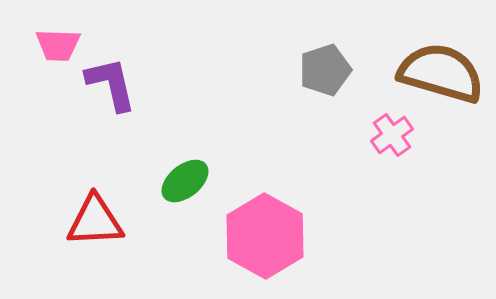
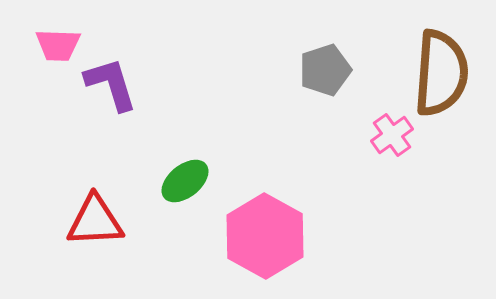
brown semicircle: rotated 78 degrees clockwise
purple L-shape: rotated 4 degrees counterclockwise
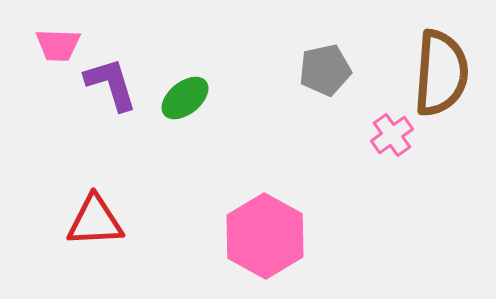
gray pentagon: rotated 6 degrees clockwise
green ellipse: moved 83 px up
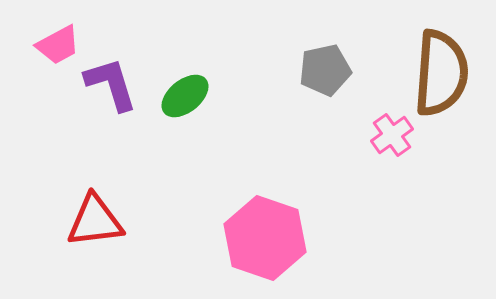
pink trapezoid: rotated 30 degrees counterclockwise
green ellipse: moved 2 px up
red triangle: rotated 4 degrees counterclockwise
pink hexagon: moved 2 px down; rotated 10 degrees counterclockwise
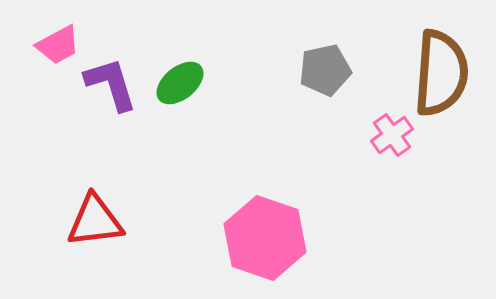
green ellipse: moved 5 px left, 13 px up
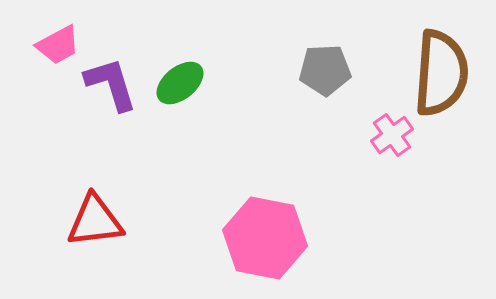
gray pentagon: rotated 9 degrees clockwise
pink hexagon: rotated 8 degrees counterclockwise
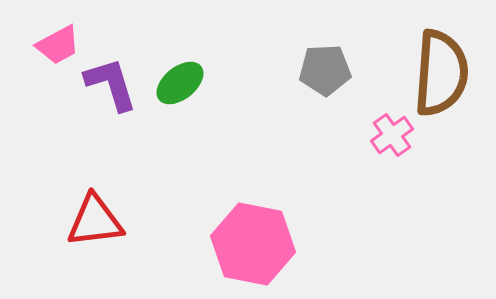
pink hexagon: moved 12 px left, 6 px down
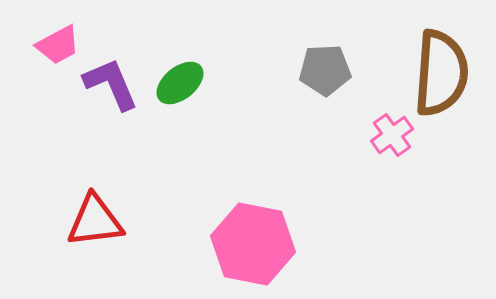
purple L-shape: rotated 6 degrees counterclockwise
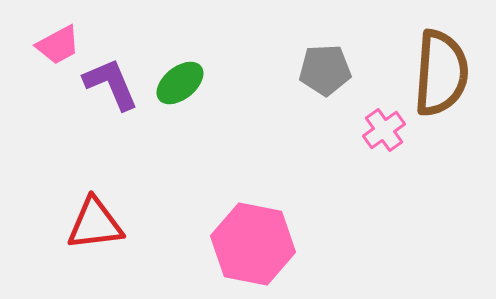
pink cross: moved 8 px left, 5 px up
red triangle: moved 3 px down
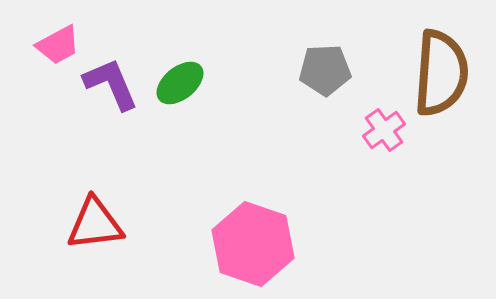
pink hexagon: rotated 8 degrees clockwise
